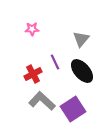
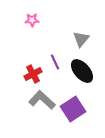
pink star: moved 9 px up
gray L-shape: moved 1 px up
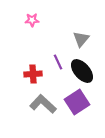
purple line: moved 3 px right
red cross: rotated 24 degrees clockwise
gray L-shape: moved 1 px right, 4 px down
purple square: moved 4 px right, 7 px up
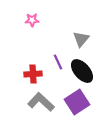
gray L-shape: moved 2 px left, 2 px up
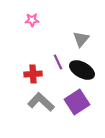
black ellipse: moved 1 px up; rotated 20 degrees counterclockwise
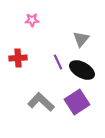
red cross: moved 15 px left, 16 px up
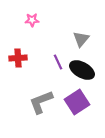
gray L-shape: rotated 64 degrees counterclockwise
